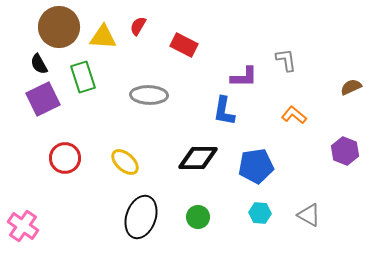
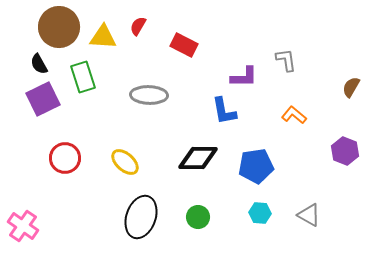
brown semicircle: rotated 35 degrees counterclockwise
blue L-shape: rotated 20 degrees counterclockwise
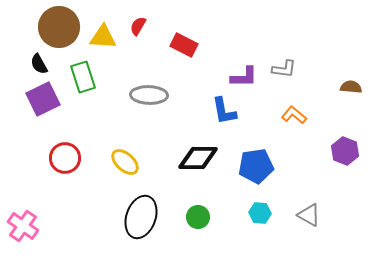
gray L-shape: moved 2 px left, 9 px down; rotated 105 degrees clockwise
brown semicircle: rotated 65 degrees clockwise
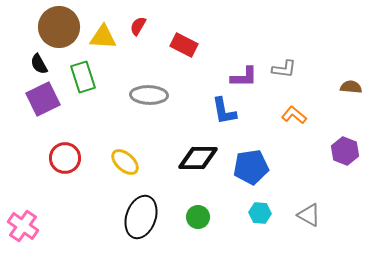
blue pentagon: moved 5 px left, 1 px down
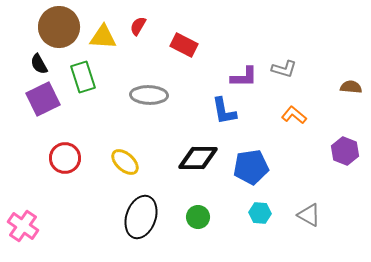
gray L-shape: rotated 10 degrees clockwise
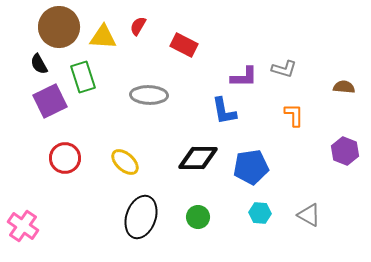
brown semicircle: moved 7 px left
purple square: moved 7 px right, 2 px down
orange L-shape: rotated 50 degrees clockwise
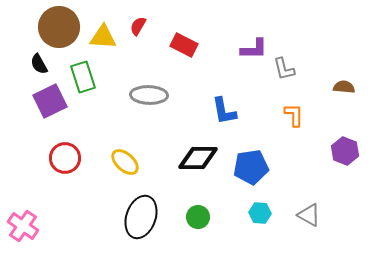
gray L-shape: rotated 60 degrees clockwise
purple L-shape: moved 10 px right, 28 px up
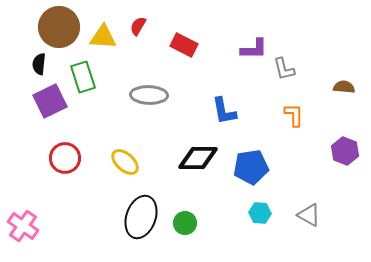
black semicircle: rotated 35 degrees clockwise
green circle: moved 13 px left, 6 px down
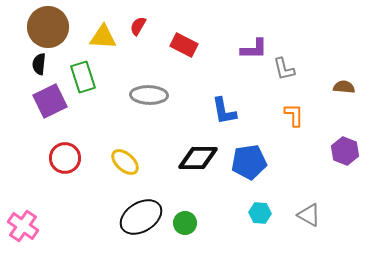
brown circle: moved 11 px left
blue pentagon: moved 2 px left, 5 px up
black ellipse: rotated 39 degrees clockwise
